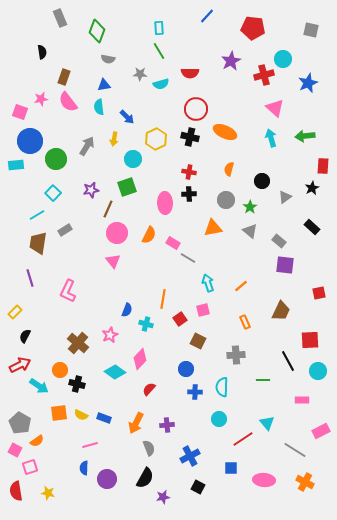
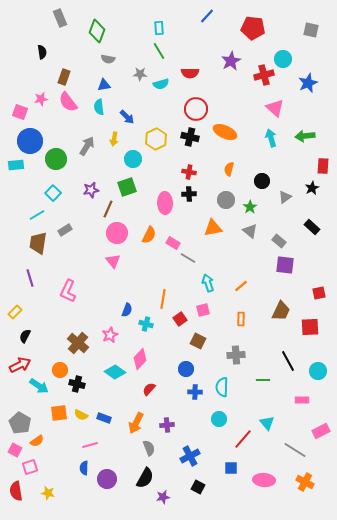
orange rectangle at (245, 322): moved 4 px left, 3 px up; rotated 24 degrees clockwise
red square at (310, 340): moved 13 px up
red line at (243, 439): rotated 15 degrees counterclockwise
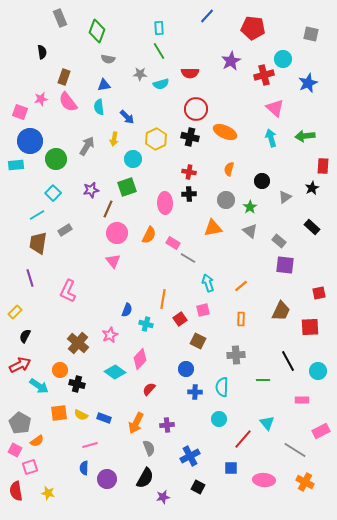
gray square at (311, 30): moved 4 px down
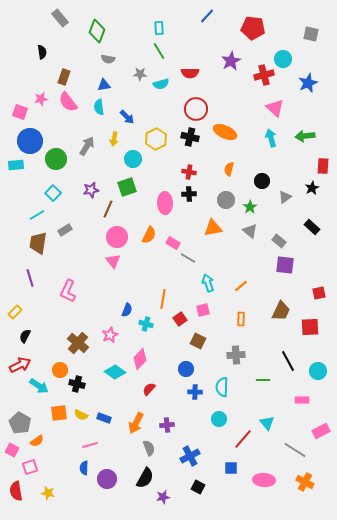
gray rectangle at (60, 18): rotated 18 degrees counterclockwise
pink circle at (117, 233): moved 4 px down
pink square at (15, 450): moved 3 px left
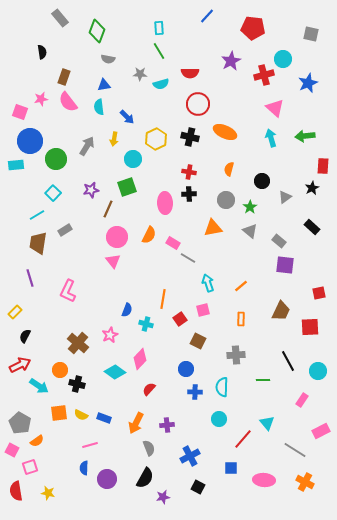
red circle at (196, 109): moved 2 px right, 5 px up
pink rectangle at (302, 400): rotated 56 degrees counterclockwise
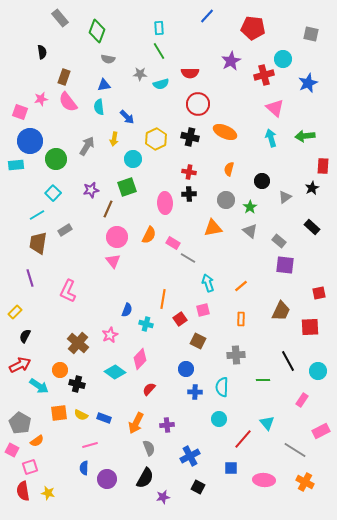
red semicircle at (16, 491): moved 7 px right
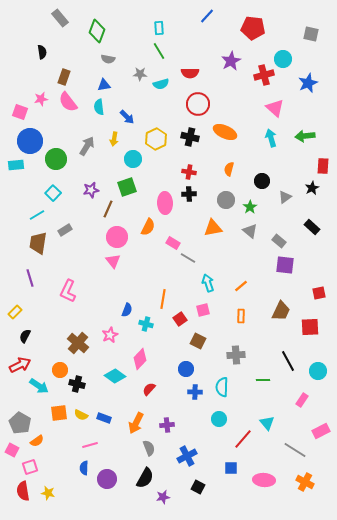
orange semicircle at (149, 235): moved 1 px left, 8 px up
orange rectangle at (241, 319): moved 3 px up
cyan diamond at (115, 372): moved 4 px down
blue cross at (190, 456): moved 3 px left
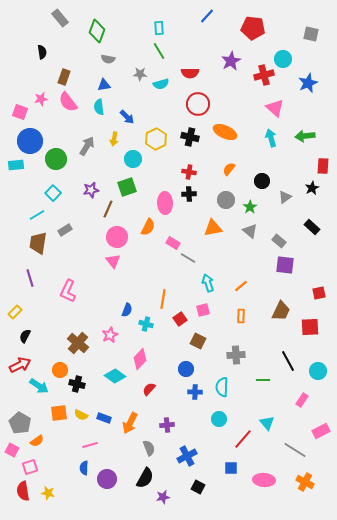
orange semicircle at (229, 169): rotated 24 degrees clockwise
orange arrow at (136, 423): moved 6 px left
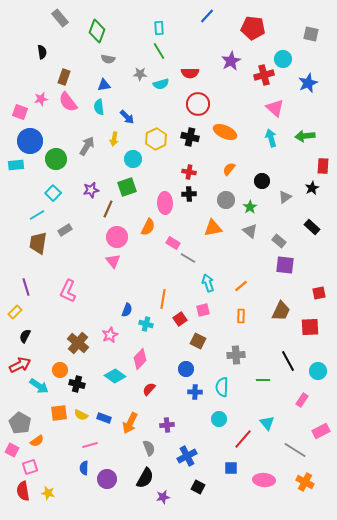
purple line at (30, 278): moved 4 px left, 9 px down
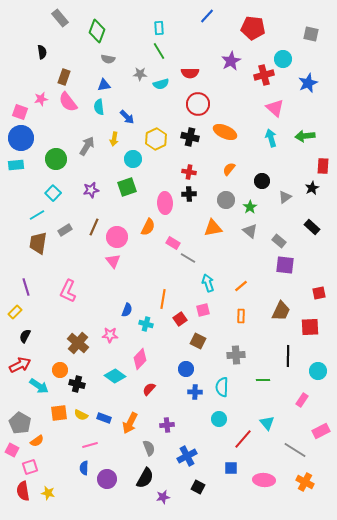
blue circle at (30, 141): moved 9 px left, 3 px up
brown line at (108, 209): moved 14 px left, 18 px down
pink star at (110, 335): rotated 28 degrees clockwise
black line at (288, 361): moved 5 px up; rotated 30 degrees clockwise
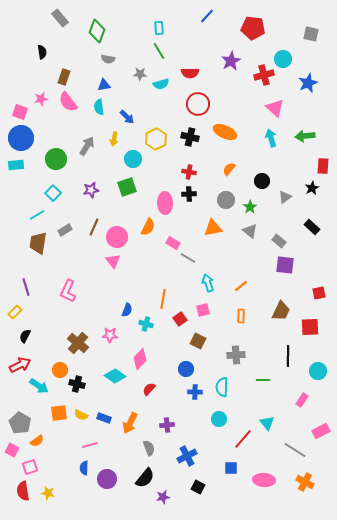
black semicircle at (145, 478): rotated 10 degrees clockwise
